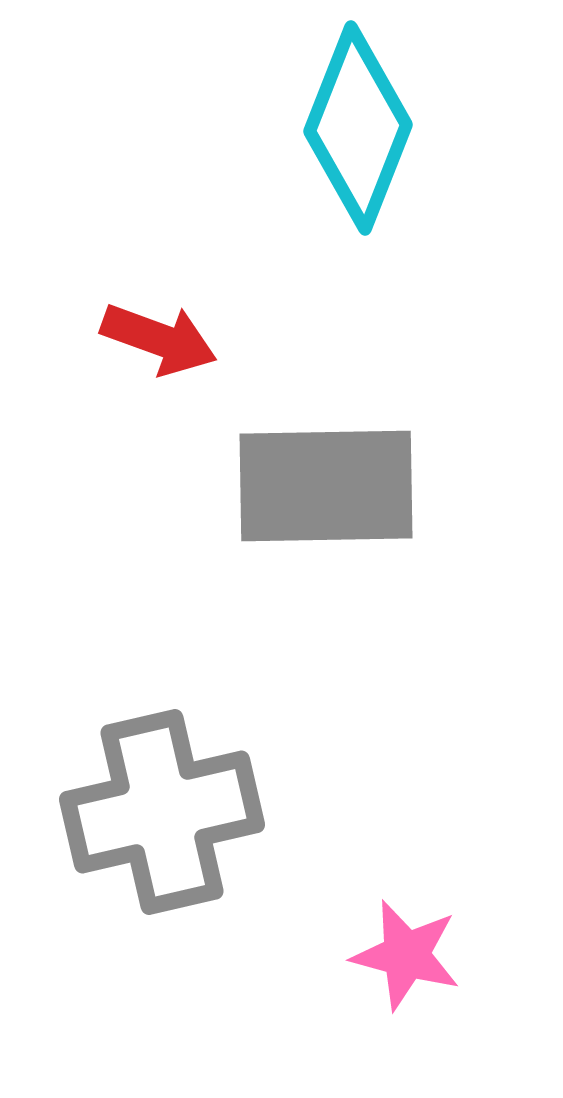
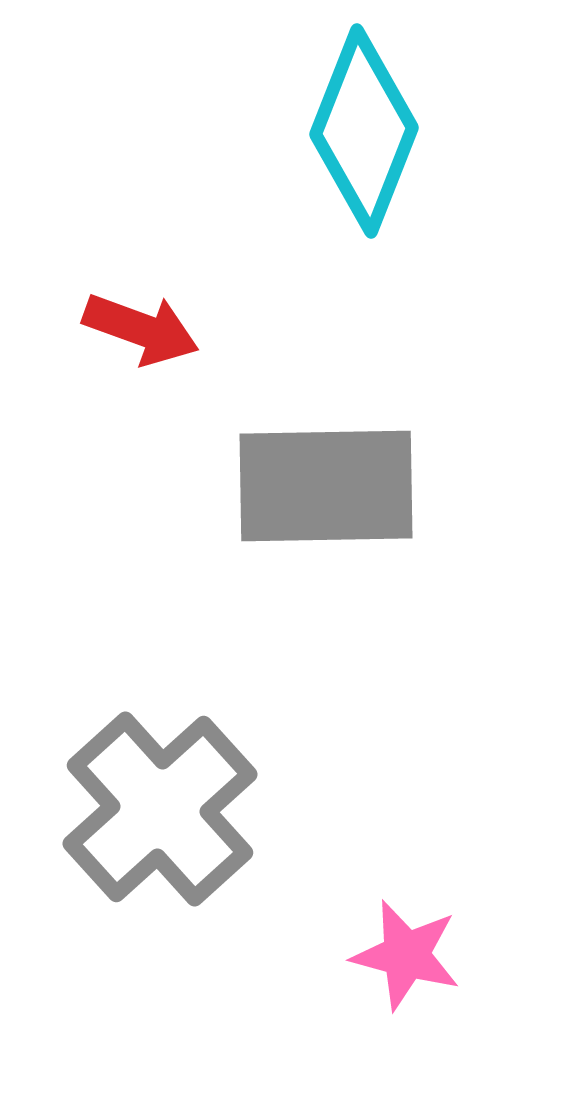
cyan diamond: moved 6 px right, 3 px down
red arrow: moved 18 px left, 10 px up
gray cross: moved 2 px left, 3 px up; rotated 29 degrees counterclockwise
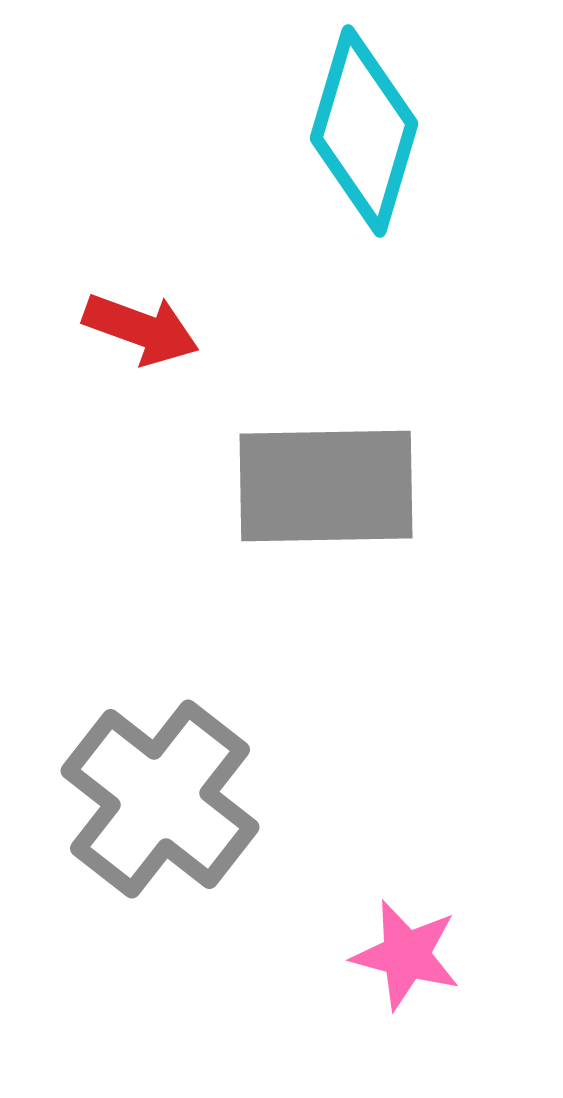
cyan diamond: rotated 5 degrees counterclockwise
gray cross: moved 10 px up; rotated 10 degrees counterclockwise
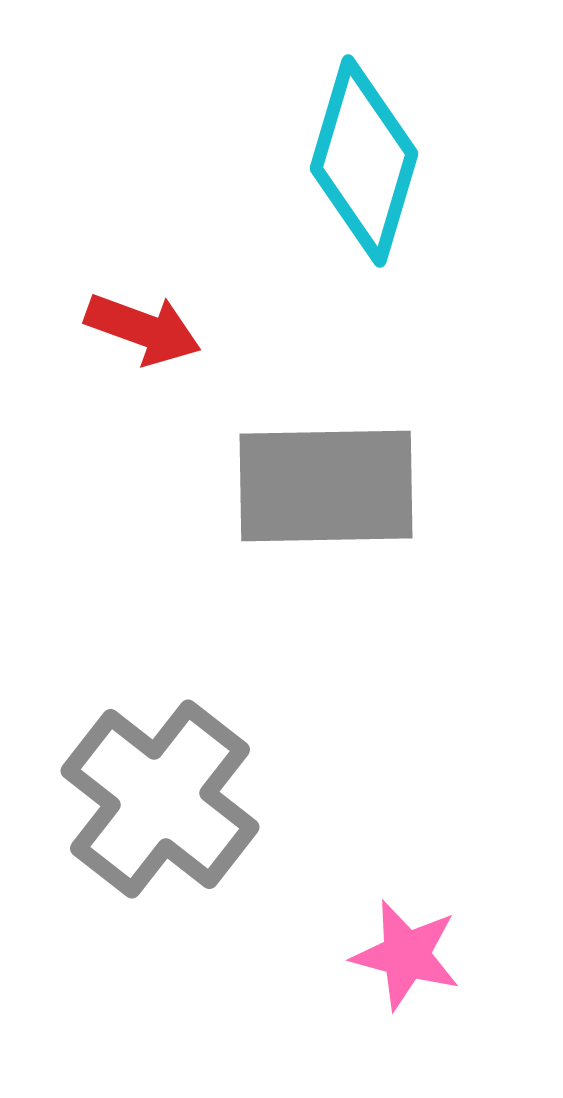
cyan diamond: moved 30 px down
red arrow: moved 2 px right
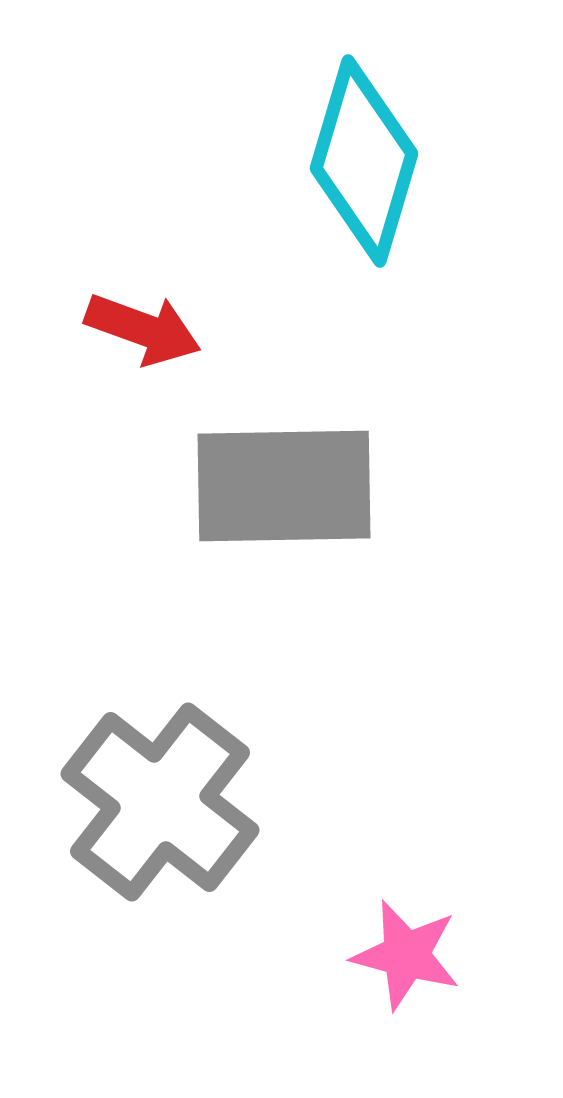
gray rectangle: moved 42 px left
gray cross: moved 3 px down
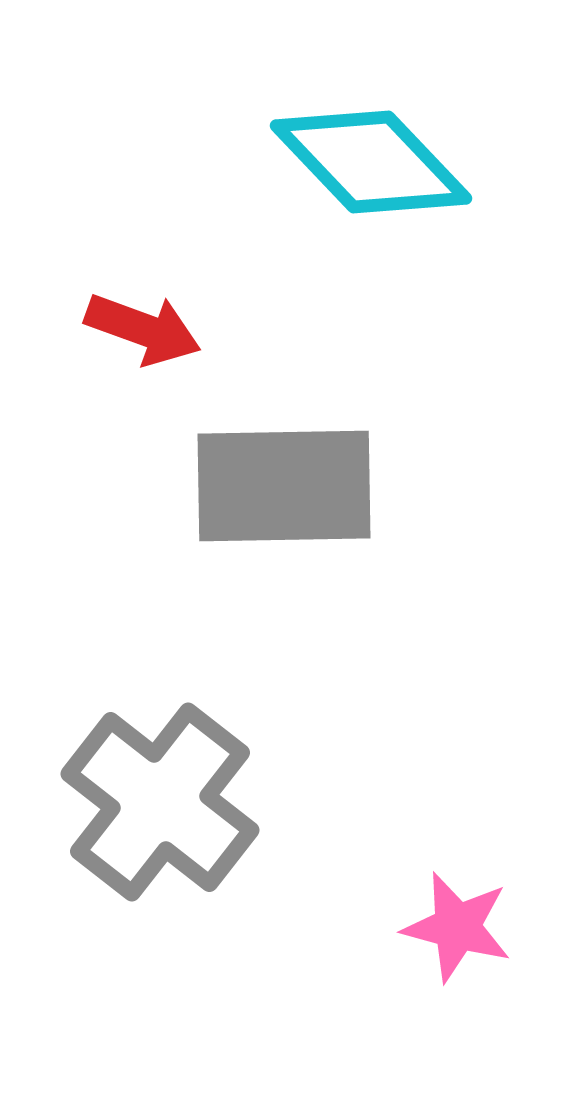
cyan diamond: moved 7 px right, 1 px down; rotated 60 degrees counterclockwise
pink star: moved 51 px right, 28 px up
